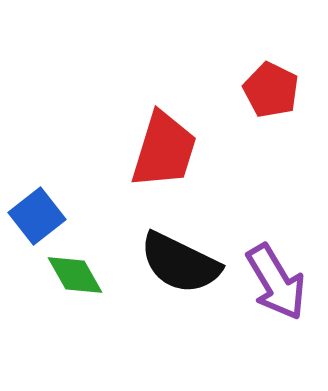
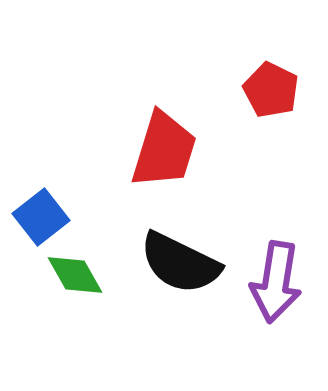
blue square: moved 4 px right, 1 px down
purple arrow: rotated 40 degrees clockwise
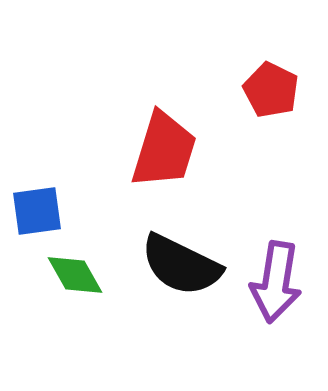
blue square: moved 4 px left, 6 px up; rotated 30 degrees clockwise
black semicircle: moved 1 px right, 2 px down
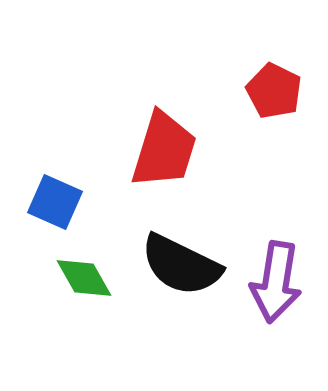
red pentagon: moved 3 px right, 1 px down
blue square: moved 18 px right, 9 px up; rotated 32 degrees clockwise
green diamond: moved 9 px right, 3 px down
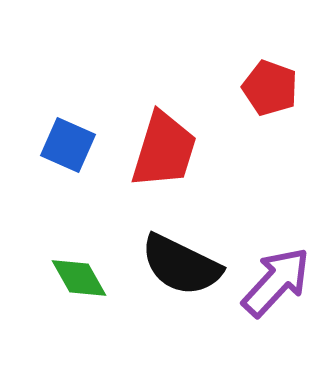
red pentagon: moved 4 px left, 3 px up; rotated 6 degrees counterclockwise
blue square: moved 13 px right, 57 px up
green diamond: moved 5 px left
purple arrow: rotated 146 degrees counterclockwise
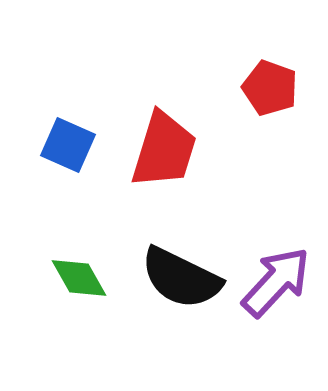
black semicircle: moved 13 px down
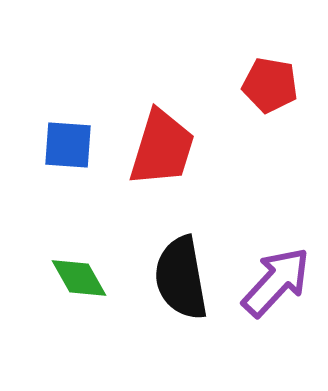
red pentagon: moved 3 px up; rotated 10 degrees counterclockwise
blue square: rotated 20 degrees counterclockwise
red trapezoid: moved 2 px left, 2 px up
black semicircle: rotated 54 degrees clockwise
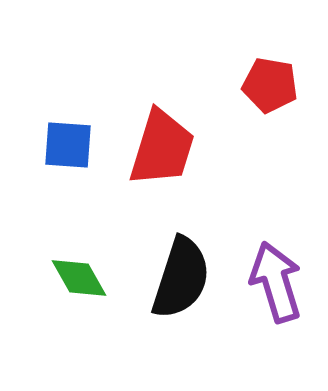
black semicircle: rotated 152 degrees counterclockwise
purple arrow: rotated 60 degrees counterclockwise
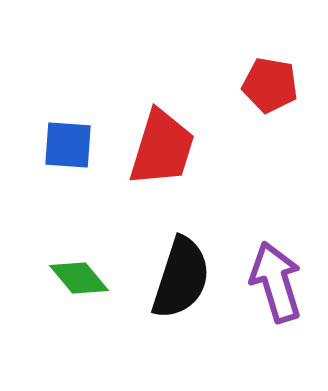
green diamond: rotated 10 degrees counterclockwise
